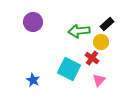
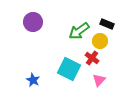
black rectangle: rotated 64 degrees clockwise
green arrow: rotated 30 degrees counterclockwise
yellow circle: moved 1 px left, 1 px up
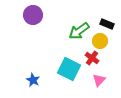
purple circle: moved 7 px up
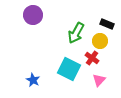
green arrow: moved 3 px left, 2 px down; rotated 25 degrees counterclockwise
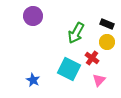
purple circle: moved 1 px down
yellow circle: moved 7 px right, 1 px down
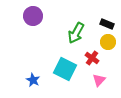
yellow circle: moved 1 px right
cyan square: moved 4 px left
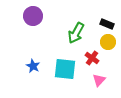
cyan square: rotated 20 degrees counterclockwise
blue star: moved 14 px up
